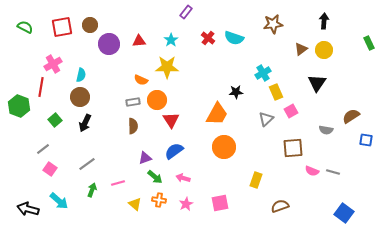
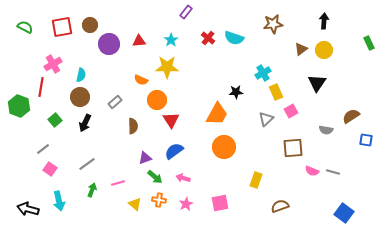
gray rectangle at (133, 102): moved 18 px left; rotated 32 degrees counterclockwise
cyan arrow at (59, 201): rotated 36 degrees clockwise
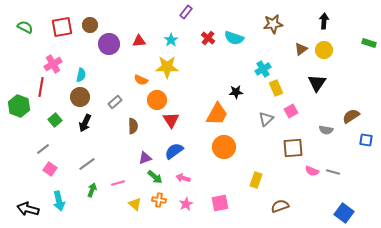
green rectangle at (369, 43): rotated 48 degrees counterclockwise
cyan cross at (263, 73): moved 4 px up
yellow rectangle at (276, 92): moved 4 px up
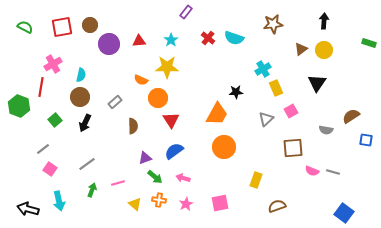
orange circle at (157, 100): moved 1 px right, 2 px up
brown semicircle at (280, 206): moved 3 px left
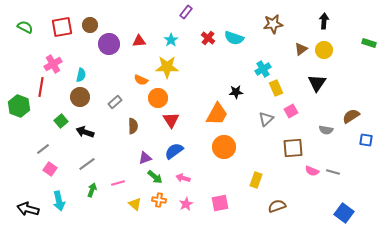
green square at (55, 120): moved 6 px right, 1 px down
black arrow at (85, 123): moved 9 px down; rotated 84 degrees clockwise
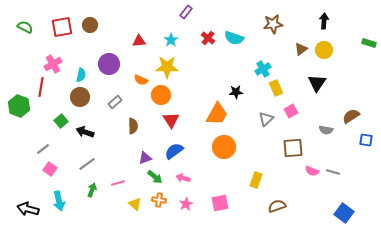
purple circle at (109, 44): moved 20 px down
orange circle at (158, 98): moved 3 px right, 3 px up
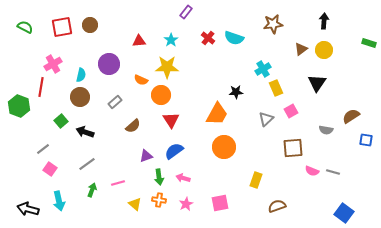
brown semicircle at (133, 126): rotated 49 degrees clockwise
purple triangle at (145, 158): moved 1 px right, 2 px up
green arrow at (155, 177): moved 4 px right; rotated 42 degrees clockwise
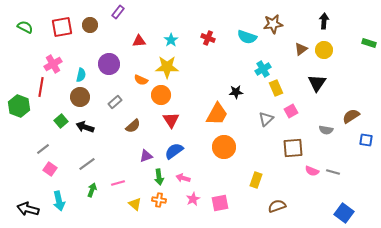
purple rectangle at (186, 12): moved 68 px left
red cross at (208, 38): rotated 16 degrees counterclockwise
cyan semicircle at (234, 38): moved 13 px right, 1 px up
black arrow at (85, 132): moved 5 px up
pink star at (186, 204): moved 7 px right, 5 px up
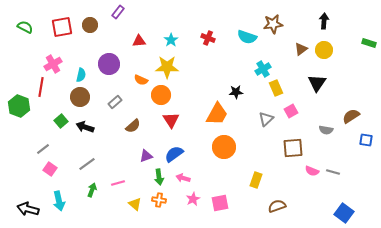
blue semicircle at (174, 151): moved 3 px down
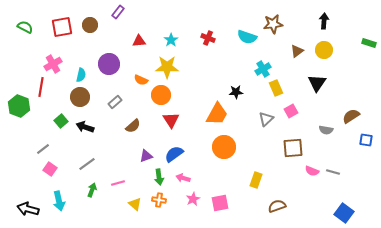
brown triangle at (301, 49): moved 4 px left, 2 px down
